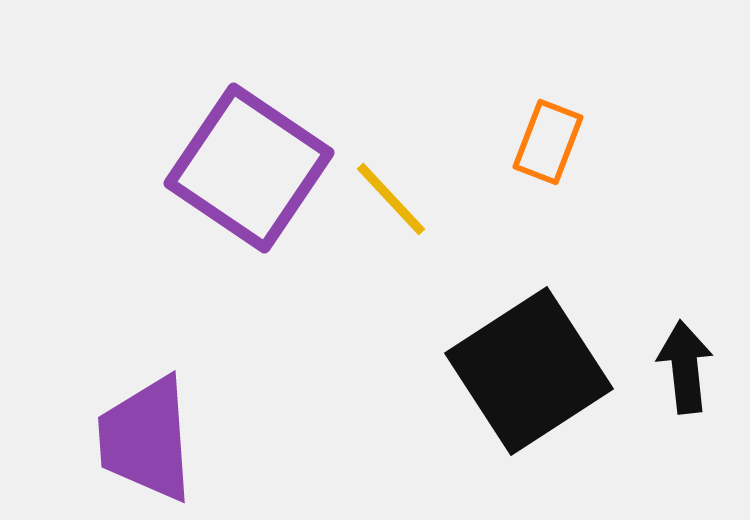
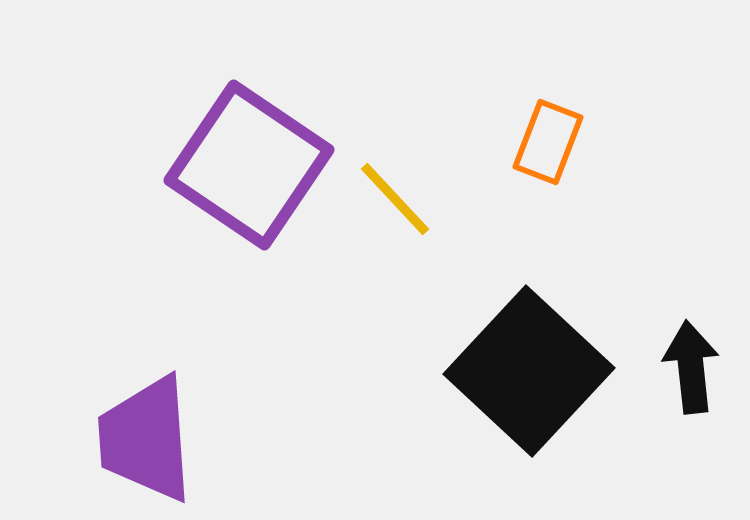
purple square: moved 3 px up
yellow line: moved 4 px right
black arrow: moved 6 px right
black square: rotated 14 degrees counterclockwise
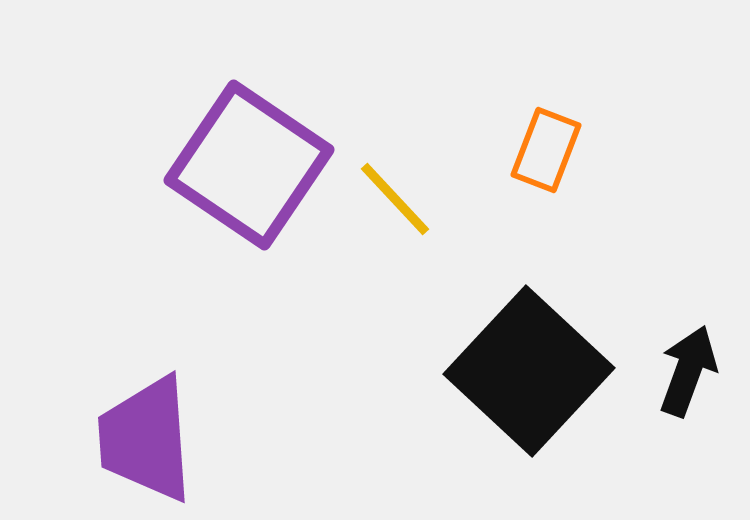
orange rectangle: moved 2 px left, 8 px down
black arrow: moved 3 px left, 4 px down; rotated 26 degrees clockwise
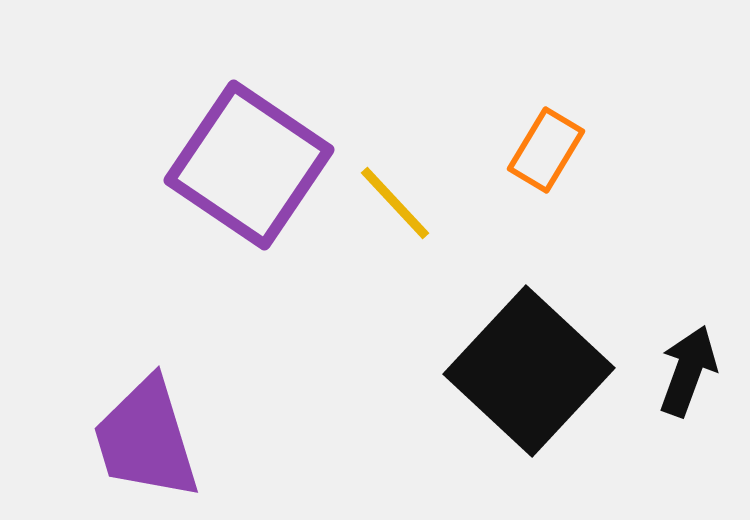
orange rectangle: rotated 10 degrees clockwise
yellow line: moved 4 px down
purple trapezoid: rotated 13 degrees counterclockwise
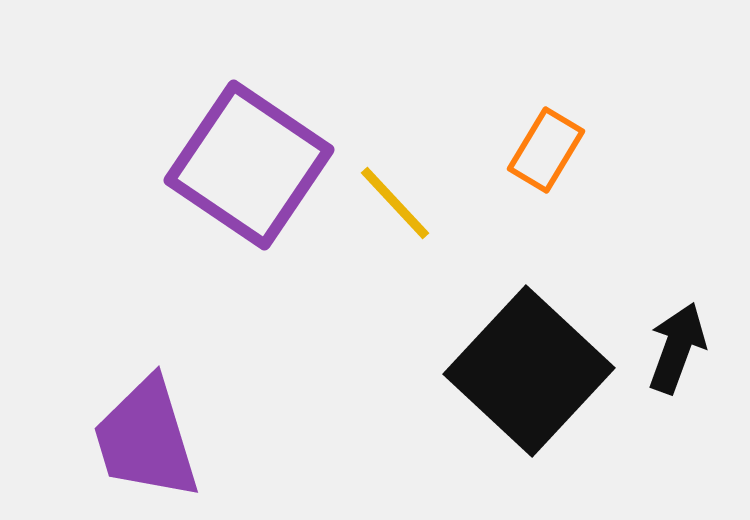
black arrow: moved 11 px left, 23 px up
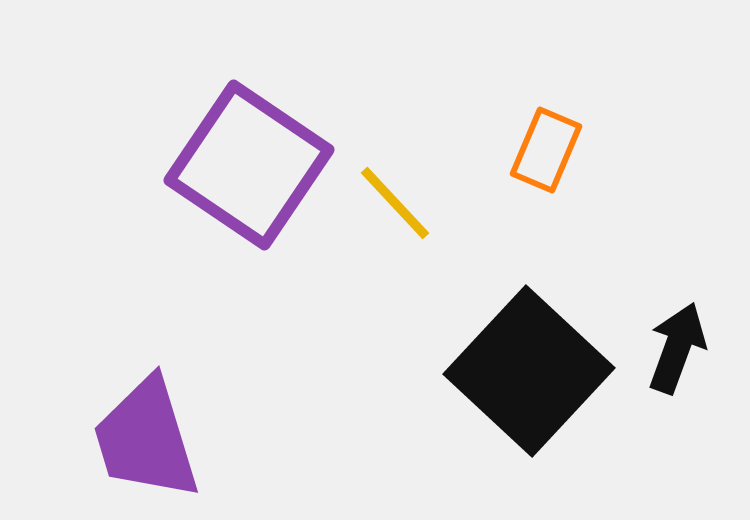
orange rectangle: rotated 8 degrees counterclockwise
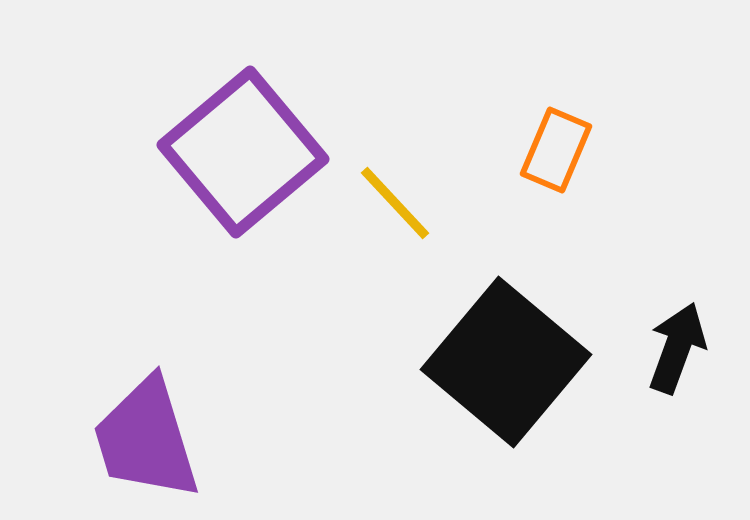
orange rectangle: moved 10 px right
purple square: moved 6 px left, 13 px up; rotated 16 degrees clockwise
black square: moved 23 px left, 9 px up; rotated 3 degrees counterclockwise
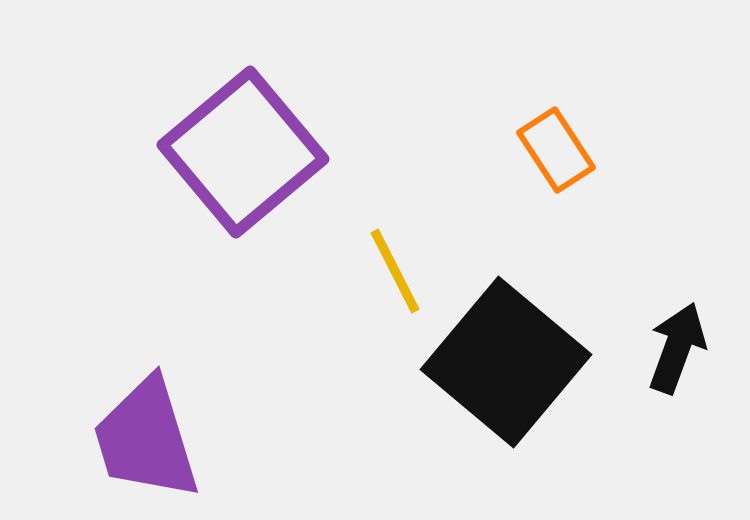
orange rectangle: rotated 56 degrees counterclockwise
yellow line: moved 68 px down; rotated 16 degrees clockwise
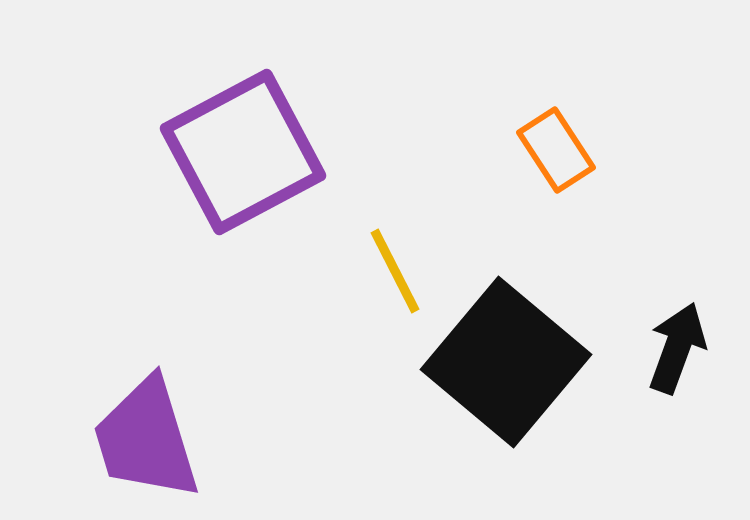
purple square: rotated 12 degrees clockwise
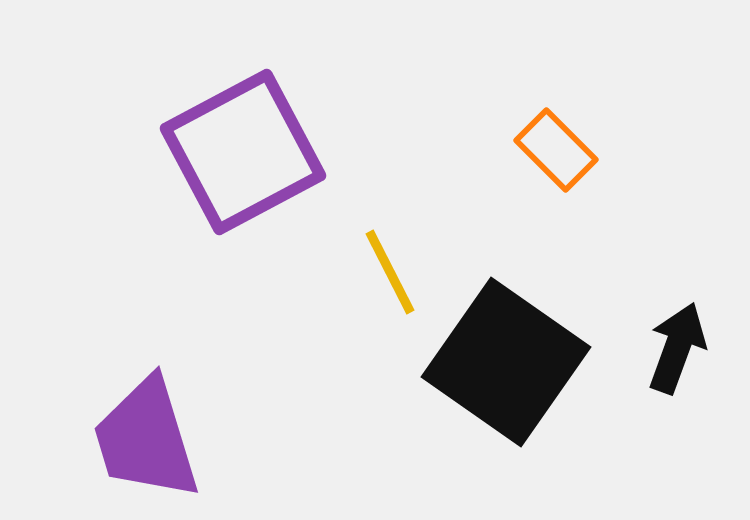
orange rectangle: rotated 12 degrees counterclockwise
yellow line: moved 5 px left, 1 px down
black square: rotated 5 degrees counterclockwise
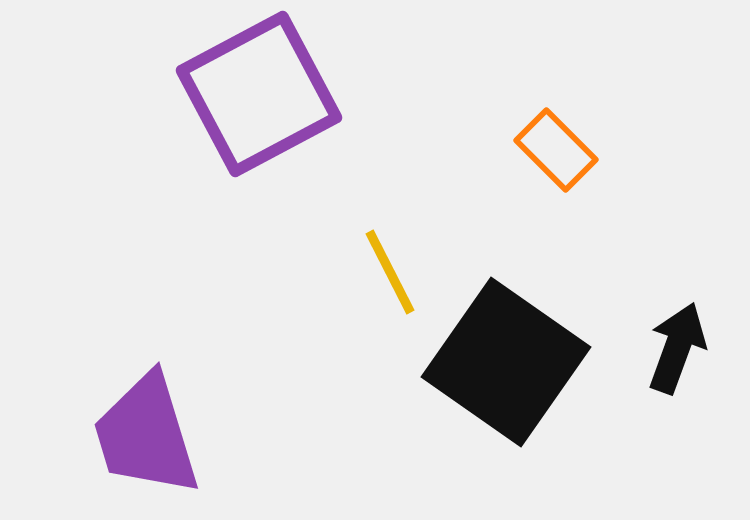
purple square: moved 16 px right, 58 px up
purple trapezoid: moved 4 px up
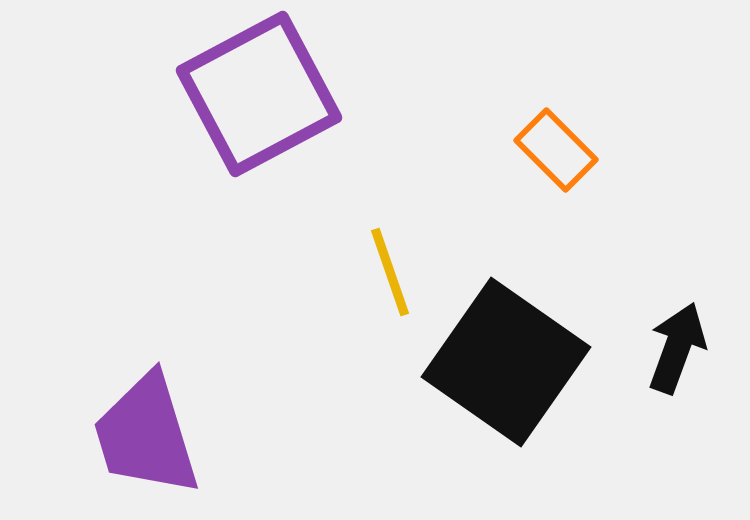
yellow line: rotated 8 degrees clockwise
